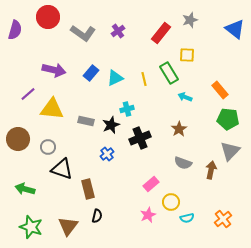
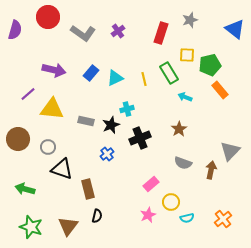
red rectangle: rotated 20 degrees counterclockwise
green pentagon: moved 18 px left, 54 px up; rotated 20 degrees counterclockwise
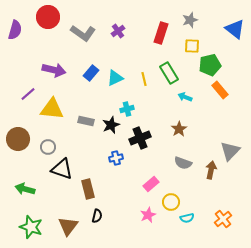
yellow square: moved 5 px right, 9 px up
blue cross: moved 9 px right, 4 px down; rotated 24 degrees clockwise
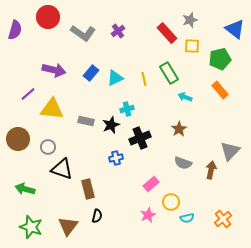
red rectangle: moved 6 px right; rotated 60 degrees counterclockwise
green pentagon: moved 10 px right, 6 px up
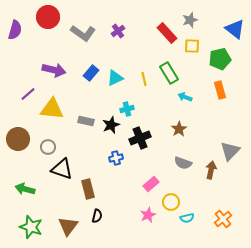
orange rectangle: rotated 24 degrees clockwise
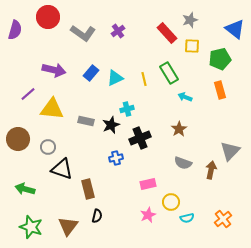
pink rectangle: moved 3 px left; rotated 28 degrees clockwise
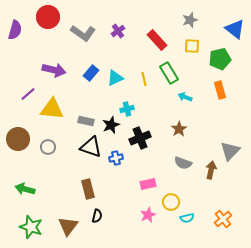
red rectangle: moved 10 px left, 7 px down
black triangle: moved 29 px right, 22 px up
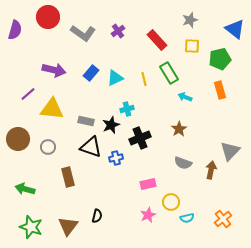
brown rectangle: moved 20 px left, 12 px up
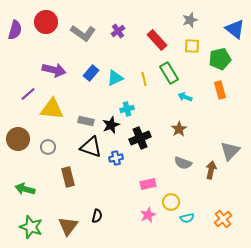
red circle: moved 2 px left, 5 px down
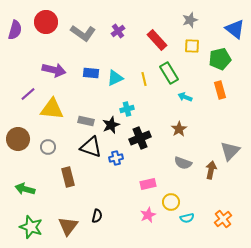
blue rectangle: rotated 56 degrees clockwise
